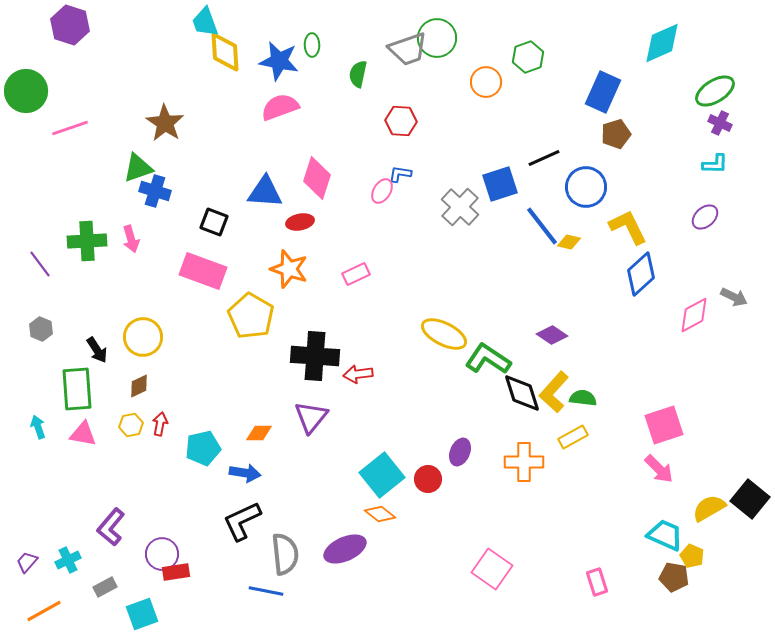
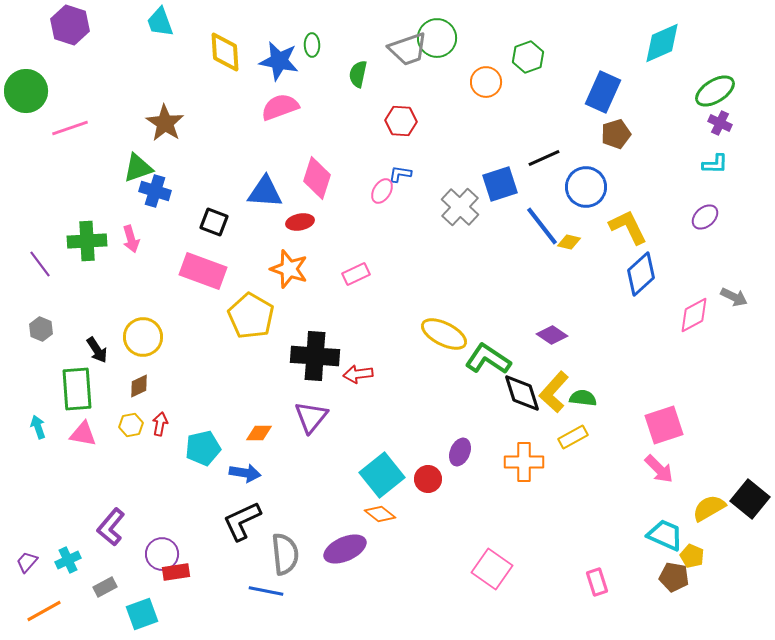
cyan trapezoid at (205, 22): moved 45 px left
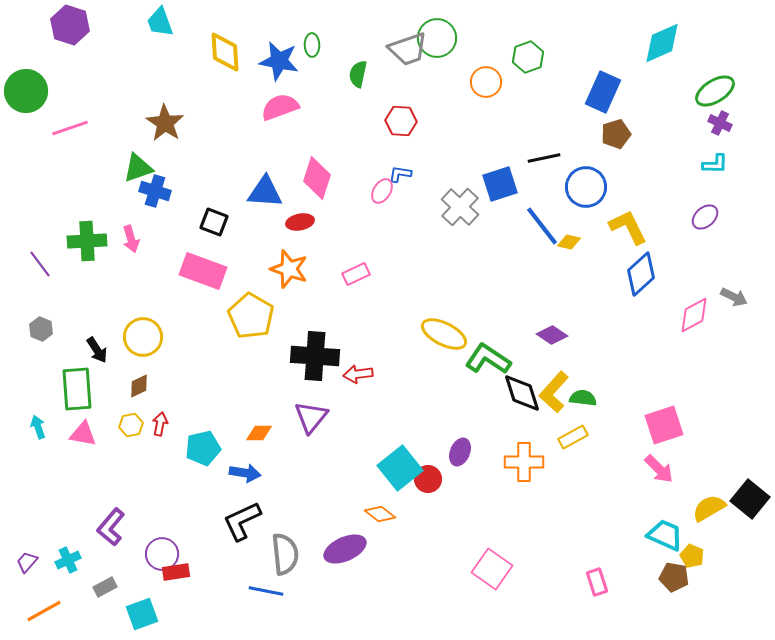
black line at (544, 158): rotated 12 degrees clockwise
cyan square at (382, 475): moved 18 px right, 7 px up
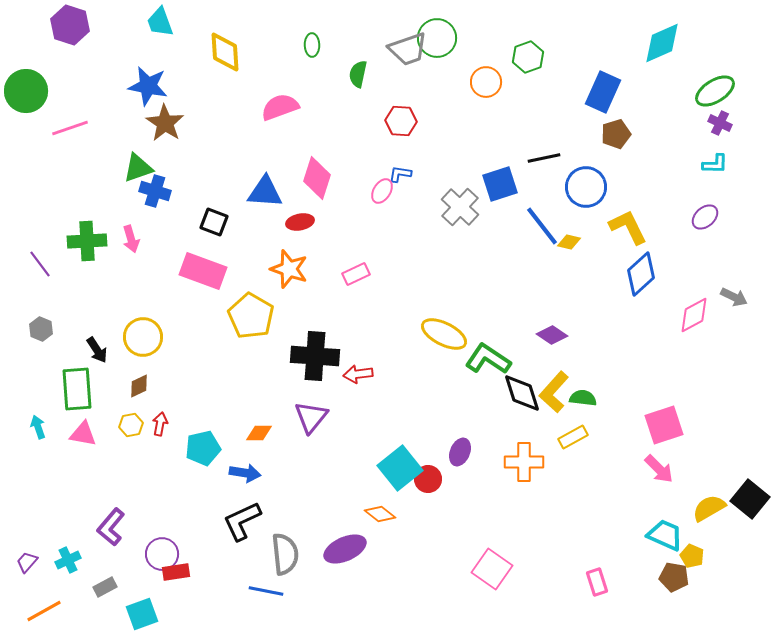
blue star at (279, 61): moved 131 px left, 25 px down
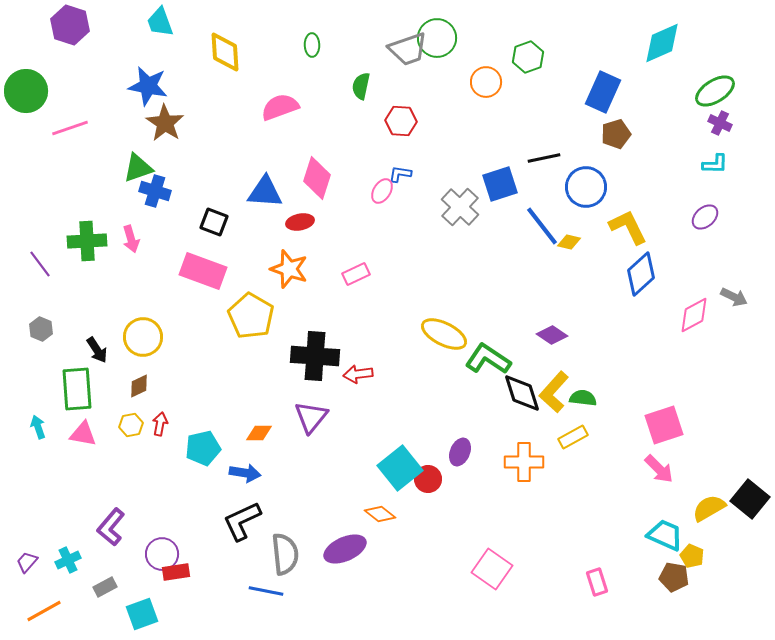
green semicircle at (358, 74): moved 3 px right, 12 px down
